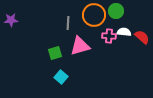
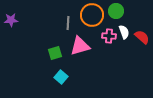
orange circle: moved 2 px left
white semicircle: rotated 64 degrees clockwise
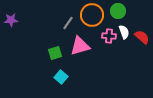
green circle: moved 2 px right
gray line: rotated 32 degrees clockwise
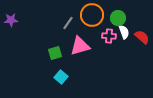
green circle: moved 7 px down
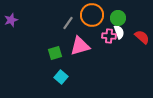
purple star: rotated 16 degrees counterclockwise
white semicircle: moved 5 px left
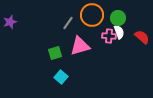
purple star: moved 1 px left, 2 px down
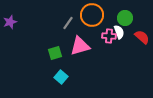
green circle: moved 7 px right
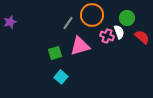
green circle: moved 2 px right
pink cross: moved 2 px left; rotated 16 degrees clockwise
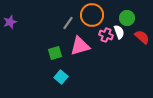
pink cross: moved 1 px left, 1 px up
